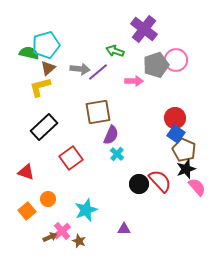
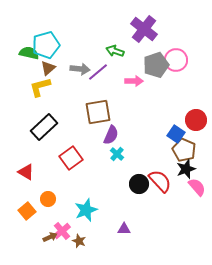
red circle: moved 21 px right, 2 px down
red triangle: rotated 12 degrees clockwise
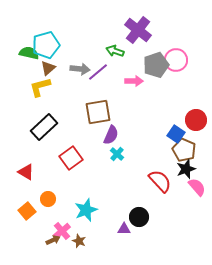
purple cross: moved 6 px left, 1 px down
black circle: moved 33 px down
brown arrow: moved 3 px right, 3 px down
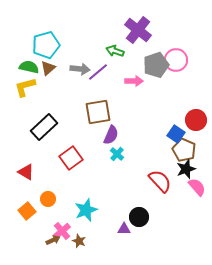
green semicircle: moved 14 px down
yellow L-shape: moved 15 px left
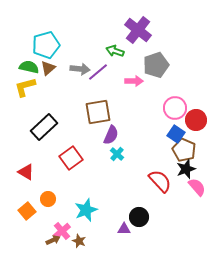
pink circle: moved 1 px left, 48 px down
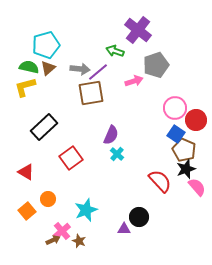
pink arrow: rotated 18 degrees counterclockwise
brown square: moved 7 px left, 19 px up
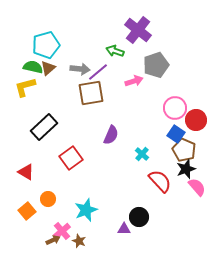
green semicircle: moved 4 px right
cyan cross: moved 25 px right
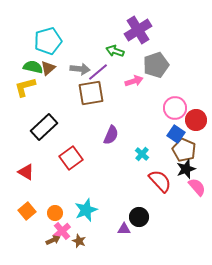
purple cross: rotated 20 degrees clockwise
cyan pentagon: moved 2 px right, 4 px up
orange circle: moved 7 px right, 14 px down
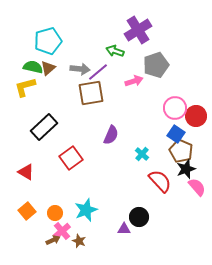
red circle: moved 4 px up
brown pentagon: moved 3 px left, 1 px down
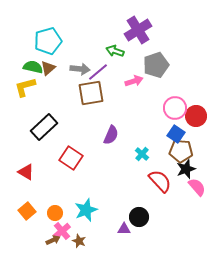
brown pentagon: rotated 20 degrees counterclockwise
red square: rotated 20 degrees counterclockwise
